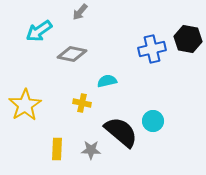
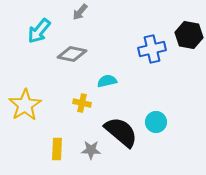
cyan arrow: rotated 16 degrees counterclockwise
black hexagon: moved 1 px right, 4 px up
cyan circle: moved 3 px right, 1 px down
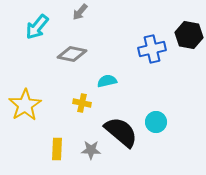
cyan arrow: moved 2 px left, 4 px up
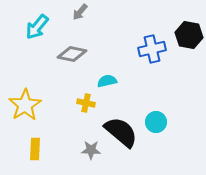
yellow cross: moved 4 px right
yellow rectangle: moved 22 px left
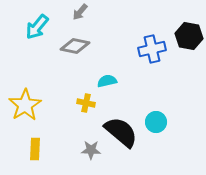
black hexagon: moved 1 px down
gray diamond: moved 3 px right, 8 px up
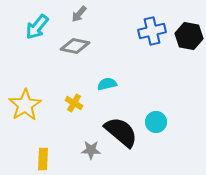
gray arrow: moved 1 px left, 2 px down
blue cross: moved 18 px up
cyan semicircle: moved 3 px down
yellow cross: moved 12 px left; rotated 18 degrees clockwise
yellow rectangle: moved 8 px right, 10 px down
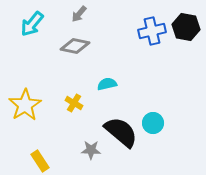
cyan arrow: moved 5 px left, 3 px up
black hexagon: moved 3 px left, 9 px up
cyan circle: moved 3 px left, 1 px down
yellow rectangle: moved 3 px left, 2 px down; rotated 35 degrees counterclockwise
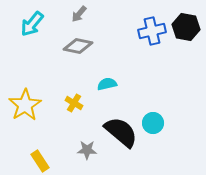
gray diamond: moved 3 px right
gray star: moved 4 px left
